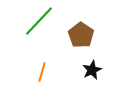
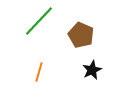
brown pentagon: rotated 10 degrees counterclockwise
orange line: moved 3 px left
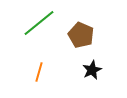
green line: moved 2 px down; rotated 8 degrees clockwise
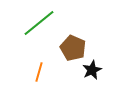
brown pentagon: moved 8 px left, 13 px down
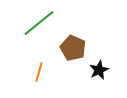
black star: moved 7 px right
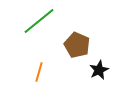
green line: moved 2 px up
brown pentagon: moved 4 px right, 3 px up
